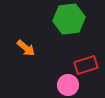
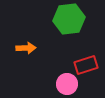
orange arrow: rotated 42 degrees counterclockwise
pink circle: moved 1 px left, 1 px up
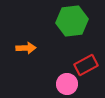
green hexagon: moved 3 px right, 2 px down
red rectangle: rotated 10 degrees counterclockwise
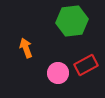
orange arrow: rotated 108 degrees counterclockwise
pink circle: moved 9 px left, 11 px up
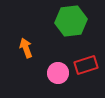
green hexagon: moved 1 px left
red rectangle: rotated 10 degrees clockwise
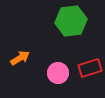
orange arrow: moved 6 px left, 10 px down; rotated 78 degrees clockwise
red rectangle: moved 4 px right, 3 px down
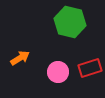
green hexagon: moved 1 px left, 1 px down; rotated 20 degrees clockwise
pink circle: moved 1 px up
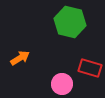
red rectangle: rotated 35 degrees clockwise
pink circle: moved 4 px right, 12 px down
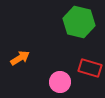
green hexagon: moved 9 px right
pink circle: moved 2 px left, 2 px up
